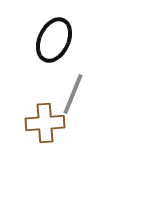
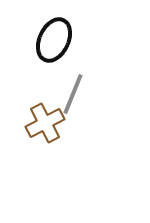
brown cross: rotated 24 degrees counterclockwise
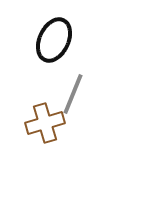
brown cross: rotated 12 degrees clockwise
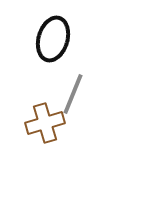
black ellipse: moved 1 px left, 1 px up; rotated 9 degrees counterclockwise
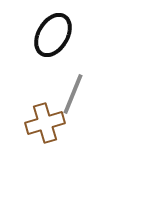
black ellipse: moved 4 px up; rotated 15 degrees clockwise
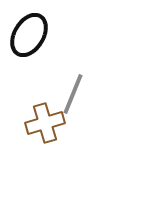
black ellipse: moved 24 px left
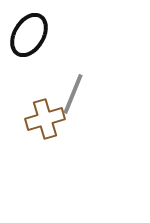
brown cross: moved 4 px up
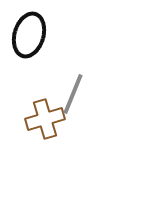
black ellipse: rotated 15 degrees counterclockwise
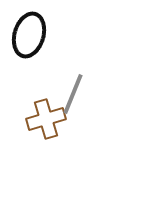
brown cross: moved 1 px right
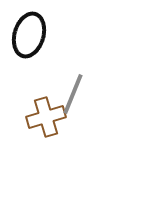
brown cross: moved 2 px up
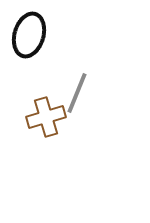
gray line: moved 4 px right, 1 px up
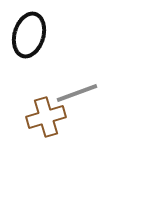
gray line: rotated 48 degrees clockwise
